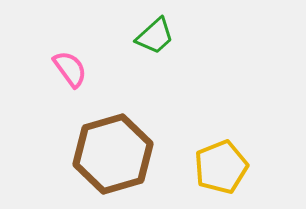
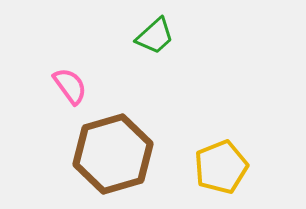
pink semicircle: moved 17 px down
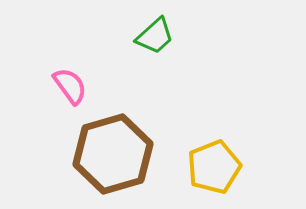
yellow pentagon: moved 7 px left
